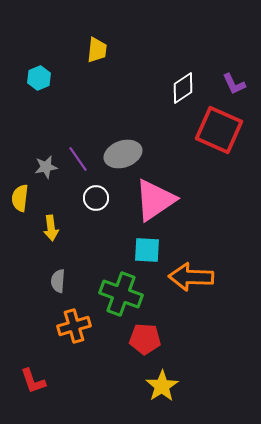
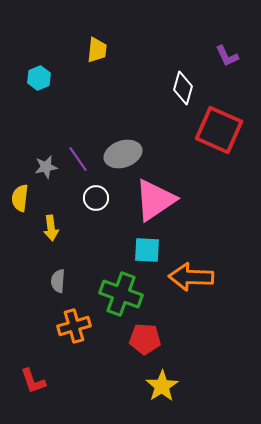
purple L-shape: moved 7 px left, 28 px up
white diamond: rotated 40 degrees counterclockwise
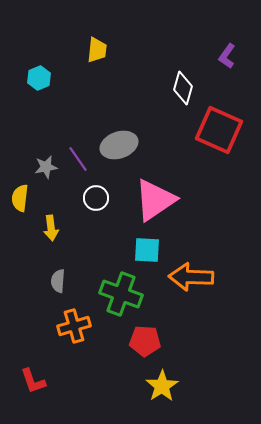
purple L-shape: rotated 60 degrees clockwise
gray ellipse: moved 4 px left, 9 px up
red pentagon: moved 2 px down
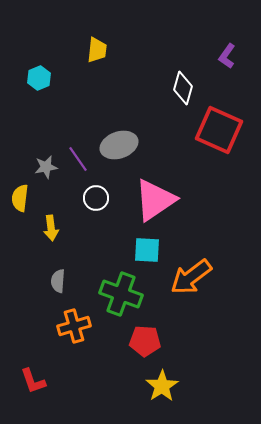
orange arrow: rotated 39 degrees counterclockwise
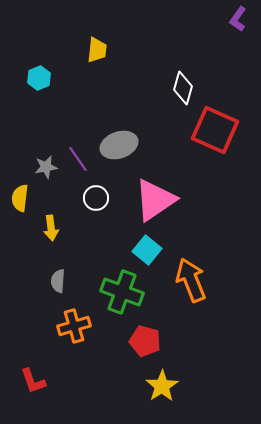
purple L-shape: moved 11 px right, 37 px up
red square: moved 4 px left
cyan square: rotated 36 degrees clockwise
orange arrow: moved 3 px down; rotated 105 degrees clockwise
green cross: moved 1 px right, 2 px up
red pentagon: rotated 12 degrees clockwise
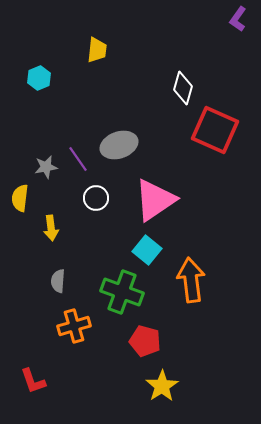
orange arrow: rotated 15 degrees clockwise
